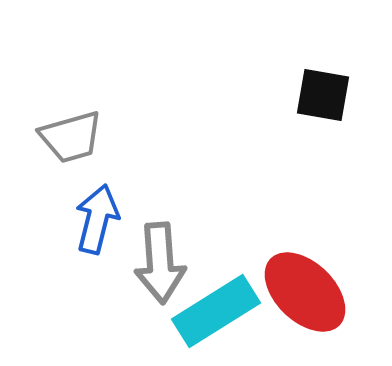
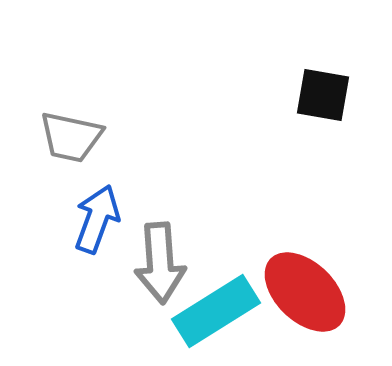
gray trapezoid: rotated 28 degrees clockwise
blue arrow: rotated 6 degrees clockwise
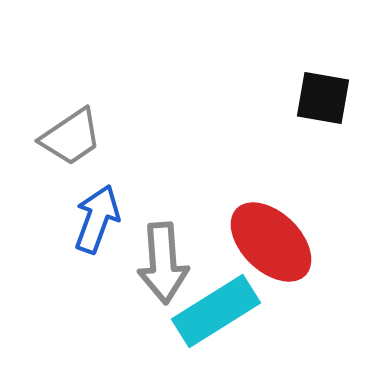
black square: moved 3 px down
gray trapezoid: rotated 46 degrees counterclockwise
gray arrow: moved 3 px right
red ellipse: moved 34 px left, 50 px up
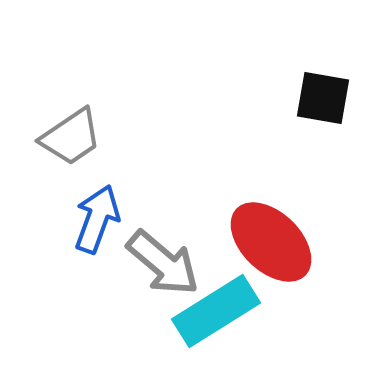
gray arrow: rotated 46 degrees counterclockwise
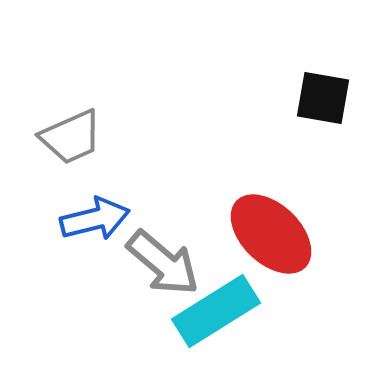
gray trapezoid: rotated 10 degrees clockwise
blue arrow: moved 2 px left; rotated 56 degrees clockwise
red ellipse: moved 8 px up
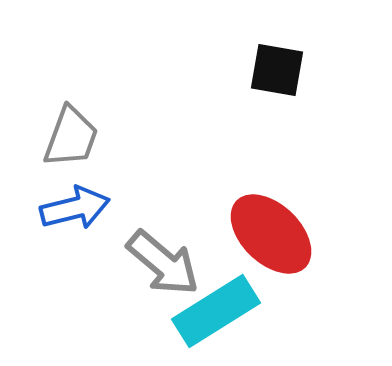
black square: moved 46 px left, 28 px up
gray trapezoid: rotated 46 degrees counterclockwise
blue arrow: moved 20 px left, 11 px up
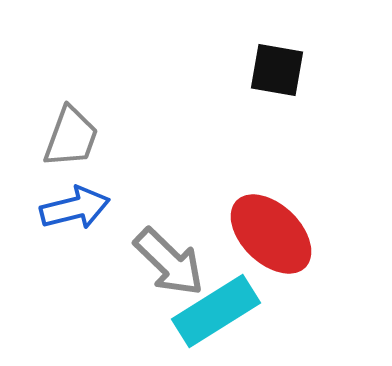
gray arrow: moved 6 px right, 1 px up; rotated 4 degrees clockwise
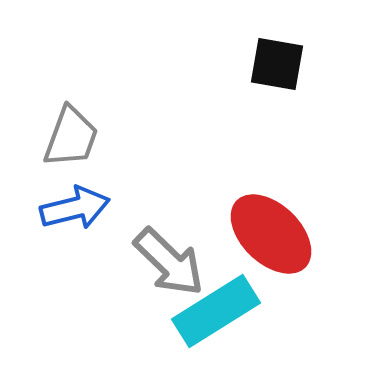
black square: moved 6 px up
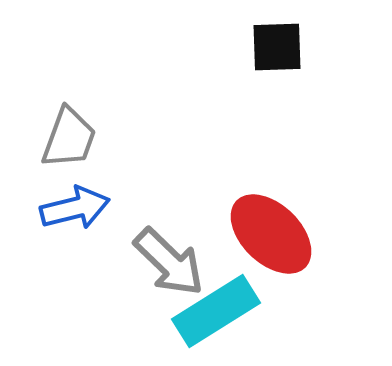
black square: moved 17 px up; rotated 12 degrees counterclockwise
gray trapezoid: moved 2 px left, 1 px down
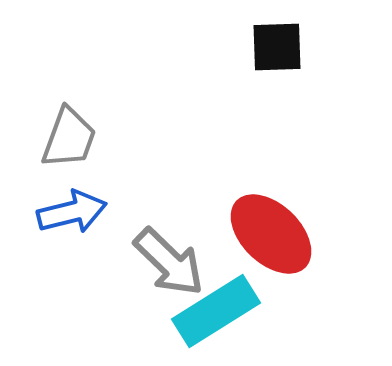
blue arrow: moved 3 px left, 4 px down
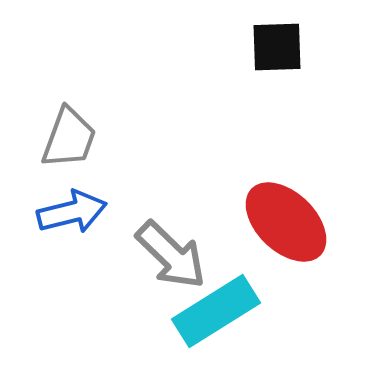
red ellipse: moved 15 px right, 12 px up
gray arrow: moved 2 px right, 7 px up
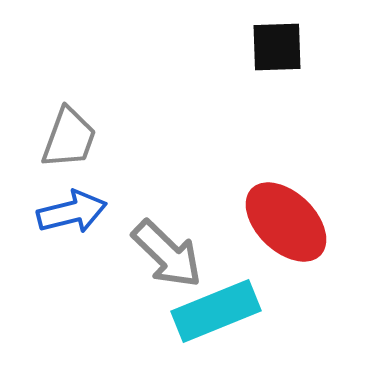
gray arrow: moved 4 px left, 1 px up
cyan rectangle: rotated 10 degrees clockwise
